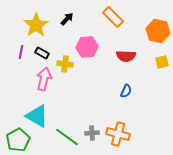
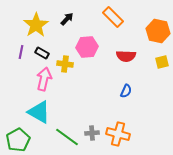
cyan triangle: moved 2 px right, 4 px up
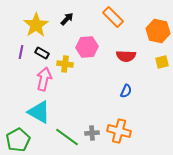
orange cross: moved 1 px right, 3 px up
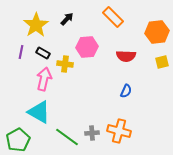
orange hexagon: moved 1 px left, 1 px down; rotated 20 degrees counterclockwise
black rectangle: moved 1 px right
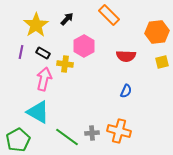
orange rectangle: moved 4 px left, 2 px up
pink hexagon: moved 3 px left, 1 px up; rotated 25 degrees counterclockwise
cyan triangle: moved 1 px left
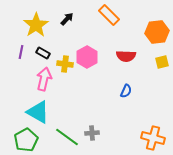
pink hexagon: moved 3 px right, 11 px down
orange cross: moved 34 px right, 7 px down
green pentagon: moved 8 px right
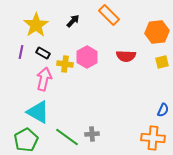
black arrow: moved 6 px right, 2 px down
blue semicircle: moved 37 px right, 19 px down
gray cross: moved 1 px down
orange cross: rotated 10 degrees counterclockwise
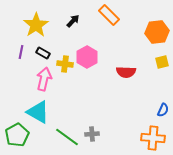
red semicircle: moved 16 px down
green pentagon: moved 9 px left, 5 px up
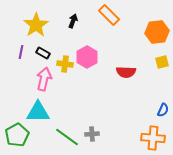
black arrow: rotated 24 degrees counterclockwise
cyan triangle: rotated 30 degrees counterclockwise
